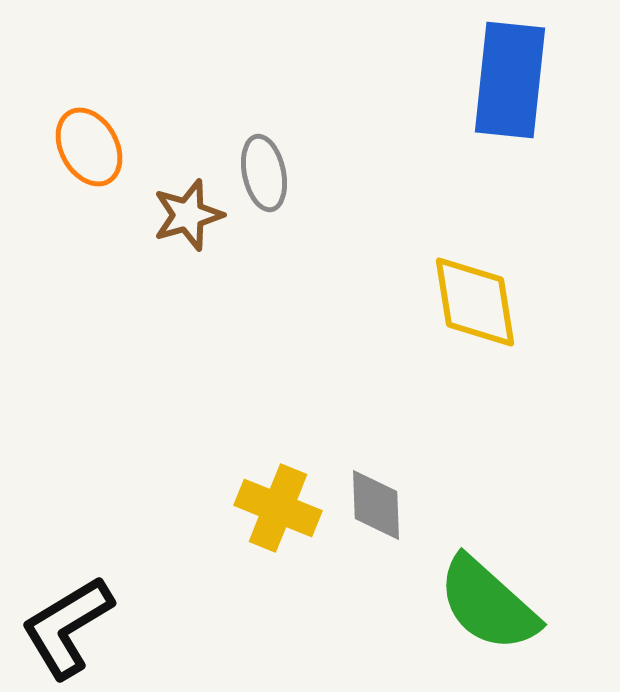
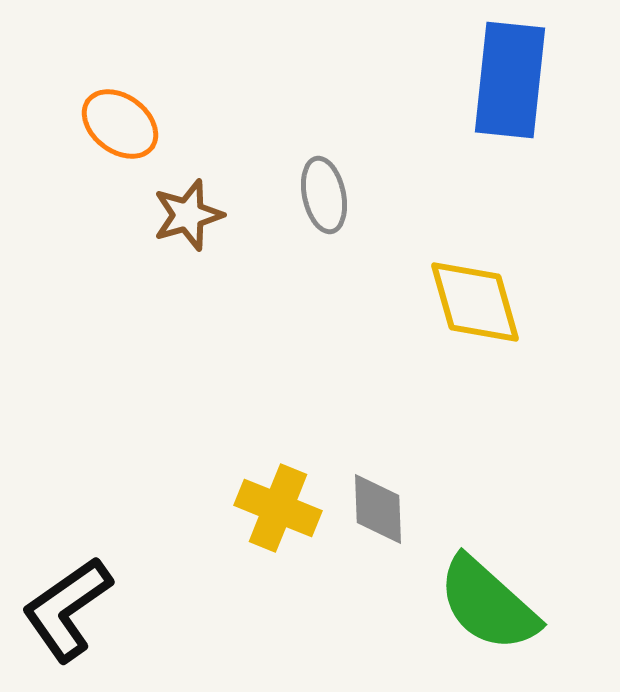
orange ellipse: moved 31 px right, 23 px up; rotated 24 degrees counterclockwise
gray ellipse: moved 60 px right, 22 px down
yellow diamond: rotated 7 degrees counterclockwise
gray diamond: moved 2 px right, 4 px down
black L-shape: moved 18 px up; rotated 4 degrees counterclockwise
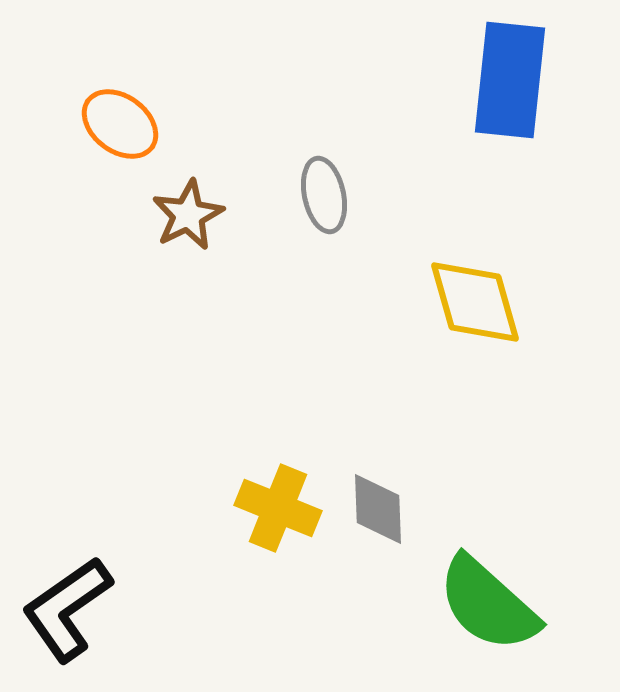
brown star: rotated 10 degrees counterclockwise
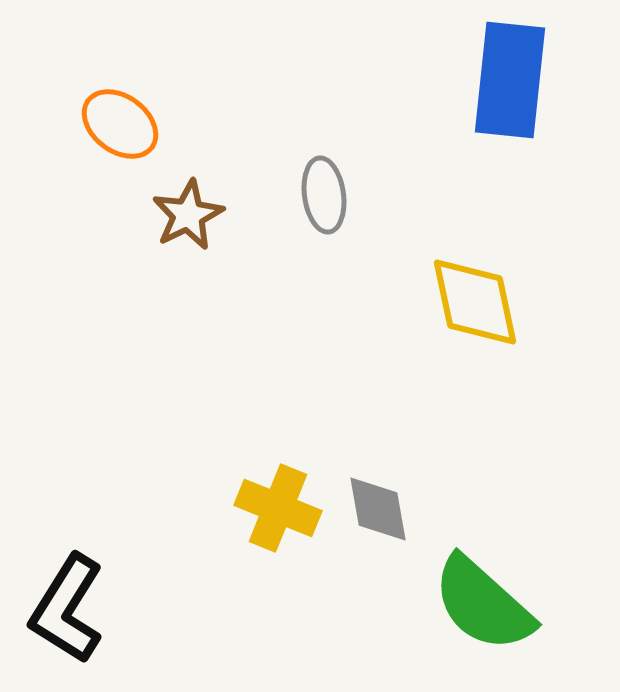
gray ellipse: rotated 4 degrees clockwise
yellow diamond: rotated 4 degrees clockwise
gray diamond: rotated 8 degrees counterclockwise
green semicircle: moved 5 px left
black L-shape: rotated 23 degrees counterclockwise
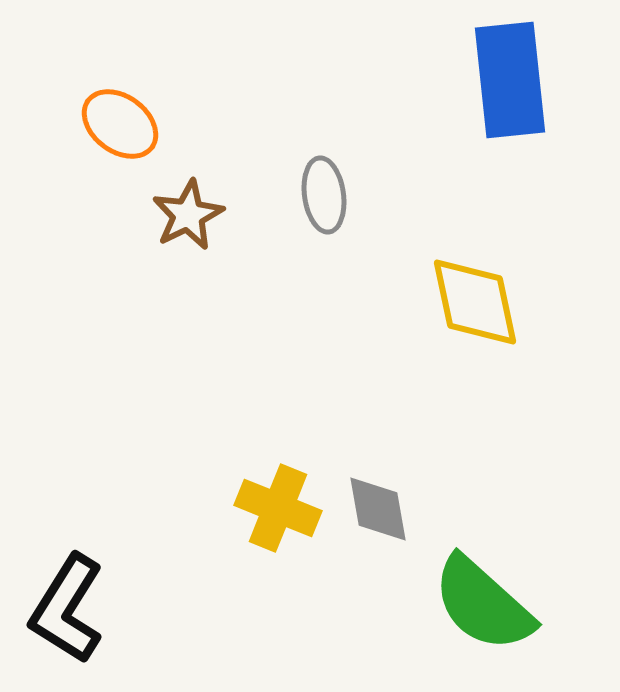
blue rectangle: rotated 12 degrees counterclockwise
